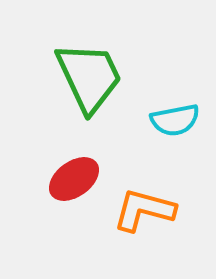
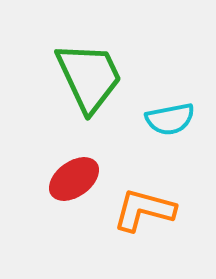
cyan semicircle: moved 5 px left, 1 px up
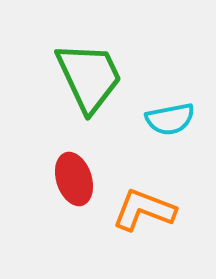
red ellipse: rotated 72 degrees counterclockwise
orange L-shape: rotated 6 degrees clockwise
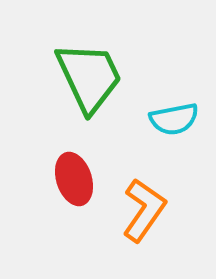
cyan semicircle: moved 4 px right
orange L-shape: rotated 104 degrees clockwise
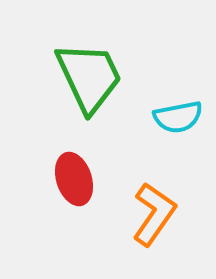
cyan semicircle: moved 4 px right, 2 px up
orange L-shape: moved 10 px right, 4 px down
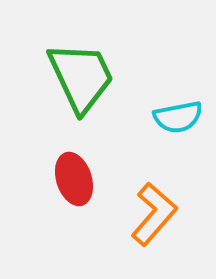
green trapezoid: moved 8 px left
orange L-shape: rotated 6 degrees clockwise
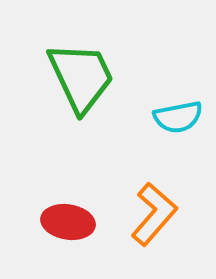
red ellipse: moved 6 px left, 43 px down; rotated 63 degrees counterclockwise
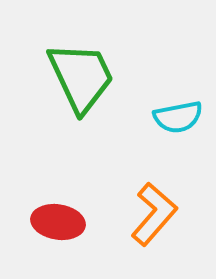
red ellipse: moved 10 px left
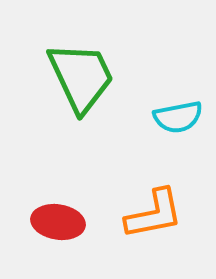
orange L-shape: rotated 38 degrees clockwise
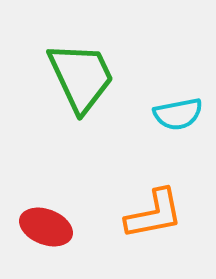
cyan semicircle: moved 3 px up
red ellipse: moved 12 px left, 5 px down; rotated 12 degrees clockwise
